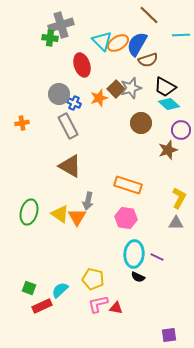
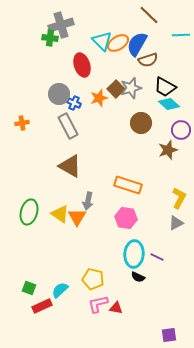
gray triangle: rotated 28 degrees counterclockwise
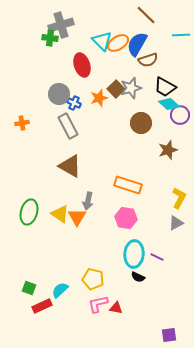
brown line: moved 3 px left
purple circle: moved 1 px left, 15 px up
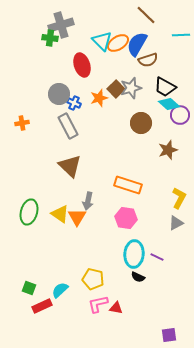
brown triangle: rotated 15 degrees clockwise
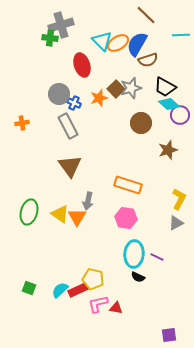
brown triangle: rotated 10 degrees clockwise
yellow L-shape: moved 1 px down
red rectangle: moved 36 px right, 16 px up
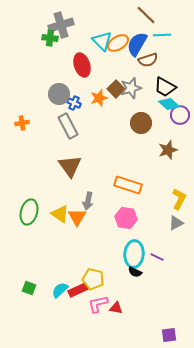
cyan line: moved 19 px left
black semicircle: moved 3 px left, 5 px up
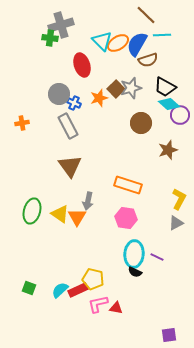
green ellipse: moved 3 px right, 1 px up
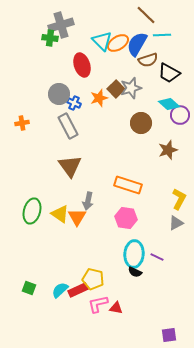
black trapezoid: moved 4 px right, 14 px up
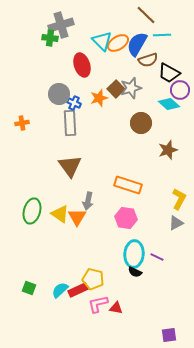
purple circle: moved 25 px up
gray rectangle: moved 2 px right, 3 px up; rotated 25 degrees clockwise
